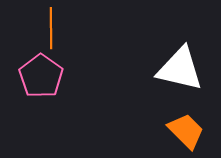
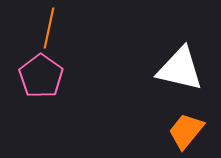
orange line: moved 2 px left; rotated 12 degrees clockwise
orange trapezoid: rotated 96 degrees counterclockwise
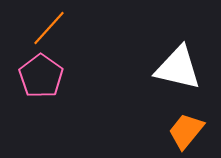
orange line: rotated 30 degrees clockwise
white triangle: moved 2 px left, 1 px up
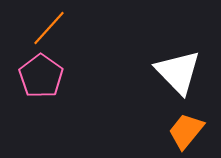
white triangle: moved 4 px down; rotated 33 degrees clockwise
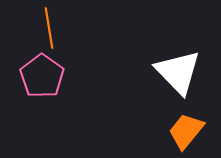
orange line: rotated 51 degrees counterclockwise
pink pentagon: moved 1 px right
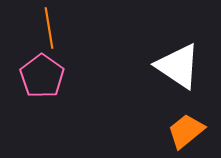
white triangle: moved 6 px up; rotated 12 degrees counterclockwise
orange trapezoid: rotated 12 degrees clockwise
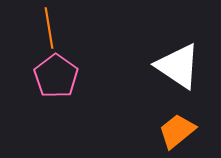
pink pentagon: moved 14 px right
orange trapezoid: moved 9 px left
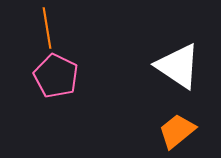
orange line: moved 2 px left
pink pentagon: rotated 9 degrees counterclockwise
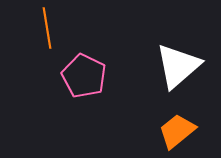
white triangle: rotated 45 degrees clockwise
pink pentagon: moved 28 px right
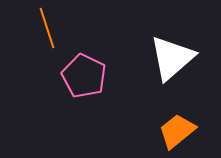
orange line: rotated 9 degrees counterclockwise
white triangle: moved 6 px left, 8 px up
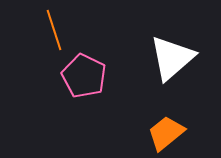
orange line: moved 7 px right, 2 px down
orange trapezoid: moved 11 px left, 2 px down
